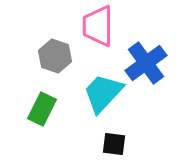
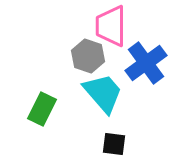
pink trapezoid: moved 13 px right
gray hexagon: moved 33 px right
cyan trapezoid: rotated 96 degrees clockwise
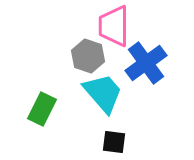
pink trapezoid: moved 3 px right
black square: moved 2 px up
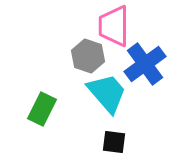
blue cross: moved 1 px left, 1 px down
cyan trapezoid: moved 4 px right
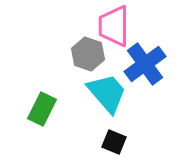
gray hexagon: moved 2 px up
black square: rotated 15 degrees clockwise
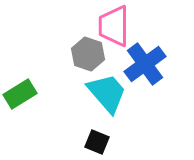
green rectangle: moved 22 px left, 15 px up; rotated 32 degrees clockwise
black square: moved 17 px left
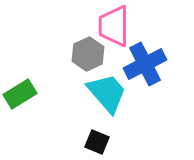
gray hexagon: rotated 16 degrees clockwise
blue cross: rotated 9 degrees clockwise
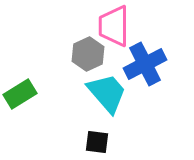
black square: rotated 15 degrees counterclockwise
